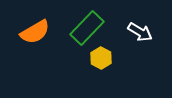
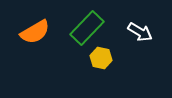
yellow hexagon: rotated 15 degrees counterclockwise
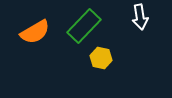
green rectangle: moved 3 px left, 2 px up
white arrow: moved 15 px up; rotated 50 degrees clockwise
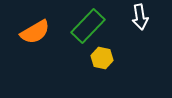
green rectangle: moved 4 px right
yellow hexagon: moved 1 px right
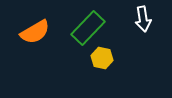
white arrow: moved 3 px right, 2 px down
green rectangle: moved 2 px down
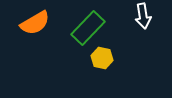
white arrow: moved 3 px up
orange semicircle: moved 9 px up
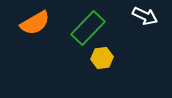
white arrow: moved 2 px right; rotated 55 degrees counterclockwise
yellow hexagon: rotated 20 degrees counterclockwise
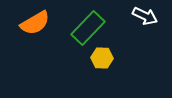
yellow hexagon: rotated 10 degrees clockwise
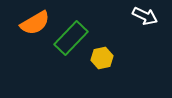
green rectangle: moved 17 px left, 10 px down
yellow hexagon: rotated 15 degrees counterclockwise
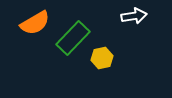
white arrow: moved 11 px left; rotated 35 degrees counterclockwise
green rectangle: moved 2 px right
